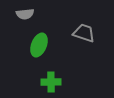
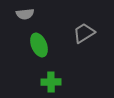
gray trapezoid: rotated 50 degrees counterclockwise
green ellipse: rotated 45 degrees counterclockwise
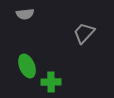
gray trapezoid: rotated 15 degrees counterclockwise
green ellipse: moved 12 px left, 21 px down
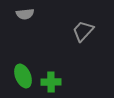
gray trapezoid: moved 1 px left, 2 px up
green ellipse: moved 4 px left, 10 px down
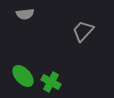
green ellipse: rotated 20 degrees counterclockwise
green cross: rotated 30 degrees clockwise
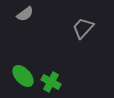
gray semicircle: rotated 30 degrees counterclockwise
gray trapezoid: moved 3 px up
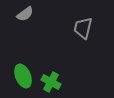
gray trapezoid: rotated 30 degrees counterclockwise
green ellipse: rotated 20 degrees clockwise
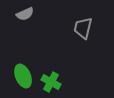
gray semicircle: rotated 12 degrees clockwise
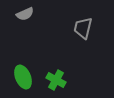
green ellipse: moved 1 px down
green cross: moved 5 px right, 2 px up
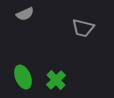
gray trapezoid: rotated 90 degrees counterclockwise
green cross: rotated 18 degrees clockwise
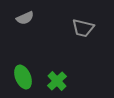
gray semicircle: moved 4 px down
green cross: moved 1 px right, 1 px down
